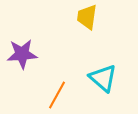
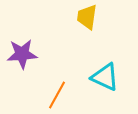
cyan triangle: moved 2 px right, 1 px up; rotated 16 degrees counterclockwise
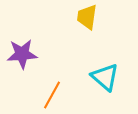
cyan triangle: rotated 16 degrees clockwise
orange line: moved 5 px left
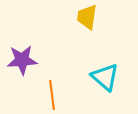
purple star: moved 6 px down
orange line: rotated 36 degrees counterclockwise
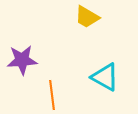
yellow trapezoid: rotated 68 degrees counterclockwise
cyan triangle: rotated 12 degrees counterclockwise
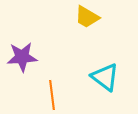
purple star: moved 3 px up
cyan triangle: rotated 8 degrees clockwise
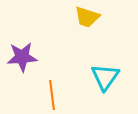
yellow trapezoid: rotated 12 degrees counterclockwise
cyan triangle: rotated 28 degrees clockwise
